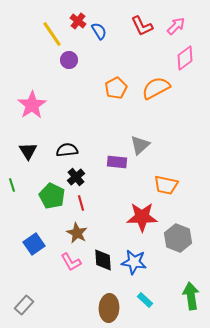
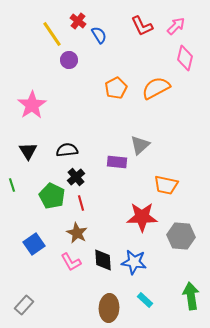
blue semicircle: moved 4 px down
pink diamond: rotated 40 degrees counterclockwise
gray hexagon: moved 3 px right, 2 px up; rotated 16 degrees counterclockwise
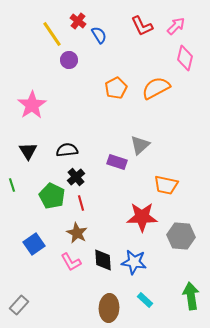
purple rectangle: rotated 12 degrees clockwise
gray rectangle: moved 5 px left
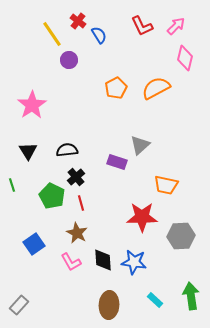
gray hexagon: rotated 8 degrees counterclockwise
cyan rectangle: moved 10 px right
brown ellipse: moved 3 px up
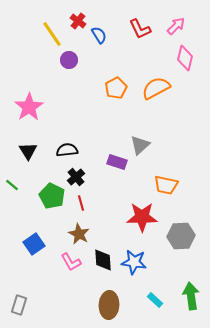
red L-shape: moved 2 px left, 3 px down
pink star: moved 3 px left, 2 px down
green line: rotated 32 degrees counterclockwise
brown star: moved 2 px right, 1 px down
gray rectangle: rotated 24 degrees counterclockwise
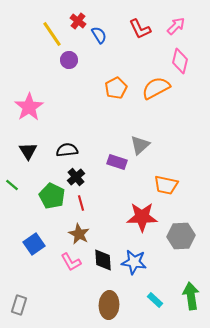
pink diamond: moved 5 px left, 3 px down
